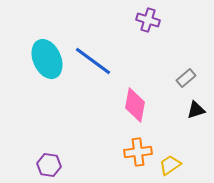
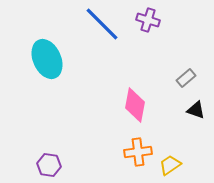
blue line: moved 9 px right, 37 px up; rotated 9 degrees clockwise
black triangle: rotated 36 degrees clockwise
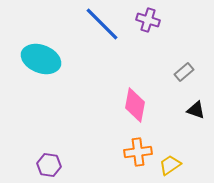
cyan ellipse: moved 6 px left; rotated 45 degrees counterclockwise
gray rectangle: moved 2 px left, 6 px up
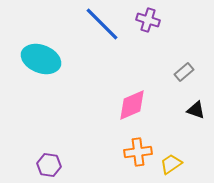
pink diamond: moved 3 px left; rotated 56 degrees clockwise
yellow trapezoid: moved 1 px right, 1 px up
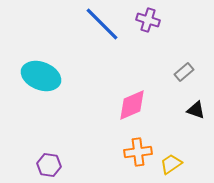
cyan ellipse: moved 17 px down
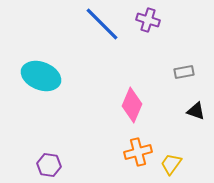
gray rectangle: rotated 30 degrees clockwise
pink diamond: rotated 44 degrees counterclockwise
black triangle: moved 1 px down
orange cross: rotated 8 degrees counterclockwise
yellow trapezoid: rotated 20 degrees counterclockwise
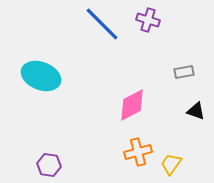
pink diamond: rotated 40 degrees clockwise
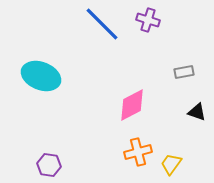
black triangle: moved 1 px right, 1 px down
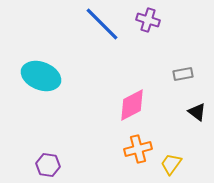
gray rectangle: moved 1 px left, 2 px down
black triangle: rotated 18 degrees clockwise
orange cross: moved 3 px up
purple hexagon: moved 1 px left
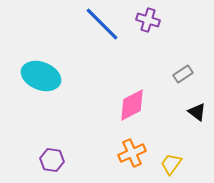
gray rectangle: rotated 24 degrees counterclockwise
orange cross: moved 6 px left, 4 px down; rotated 8 degrees counterclockwise
purple hexagon: moved 4 px right, 5 px up
